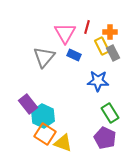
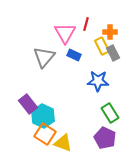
red line: moved 1 px left, 3 px up
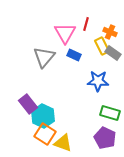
orange cross: rotated 24 degrees clockwise
gray rectangle: rotated 28 degrees counterclockwise
green rectangle: rotated 42 degrees counterclockwise
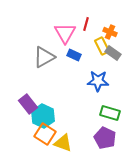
gray triangle: rotated 20 degrees clockwise
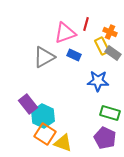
pink triangle: rotated 40 degrees clockwise
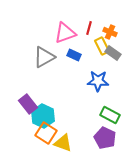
red line: moved 3 px right, 4 px down
green rectangle: moved 2 px down; rotated 12 degrees clockwise
orange square: moved 1 px right, 1 px up
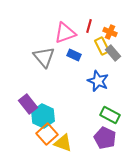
red line: moved 2 px up
gray rectangle: rotated 14 degrees clockwise
gray triangle: rotated 40 degrees counterclockwise
blue star: rotated 20 degrees clockwise
orange square: moved 1 px right, 1 px down; rotated 15 degrees clockwise
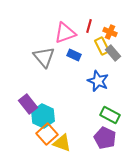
yellow triangle: moved 1 px left
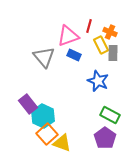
pink triangle: moved 3 px right, 3 px down
yellow rectangle: moved 1 px left, 1 px up
gray rectangle: rotated 42 degrees clockwise
purple pentagon: rotated 10 degrees clockwise
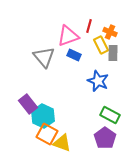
orange square: rotated 20 degrees counterclockwise
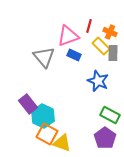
yellow rectangle: moved 1 px down; rotated 18 degrees counterclockwise
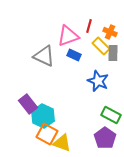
gray triangle: moved 1 px up; rotated 25 degrees counterclockwise
green rectangle: moved 1 px right
